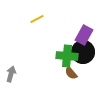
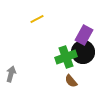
green cross: moved 1 px left, 1 px down; rotated 25 degrees counterclockwise
brown semicircle: moved 8 px down
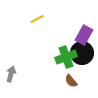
black circle: moved 1 px left, 1 px down
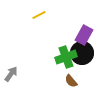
yellow line: moved 2 px right, 4 px up
gray arrow: rotated 21 degrees clockwise
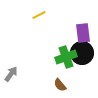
purple rectangle: moved 1 px left, 2 px up; rotated 36 degrees counterclockwise
brown semicircle: moved 11 px left, 4 px down
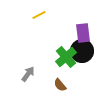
black circle: moved 2 px up
green cross: rotated 20 degrees counterclockwise
gray arrow: moved 17 px right
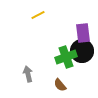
yellow line: moved 1 px left
green cross: rotated 20 degrees clockwise
gray arrow: rotated 49 degrees counterclockwise
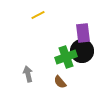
brown semicircle: moved 3 px up
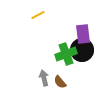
purple rectangle: moved 1 px down
black circle: moved 1 px up
green cross: moved 3 px up
gray arrow: moved 16 px right, 4 px down
